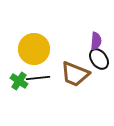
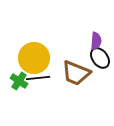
yellow circle: moved 9 px down
black ellipse: moved 1 px right, 1 px up
brown trapezoid: moved 1 px right, 1 px up
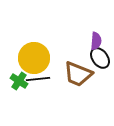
brown trapezoid: moved 2 px right, 1 px down
black line: moved 1 px down
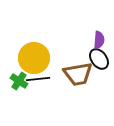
purple semicircle: moved 3 px right, 1 px up
black ellipse: moved 1 px left, 1 px down
brown trapezoid: rotated 32 degrees counterclockwise
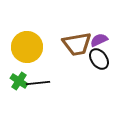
purple semicircle: rotated 120 degrees counterclockwise
yellow circle: moved 7 px left, 11 px up
brown trapezoid: moved 1 px left, 30 px up
black line: moved 4 px down
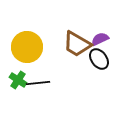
purple semicircle: moved 1 px right, 1 px up
brown trapezoid: rotated 40 degrees clockwise
green cross: moved 1 px left, 1 px up
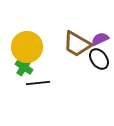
green cross: moved 6 px right, 13 px up
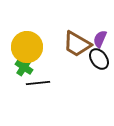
purple semicircle: rotated 42 degrees counterclockwise
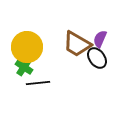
black ellipse: moved 2 px left, 1 px up
